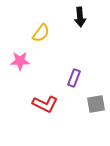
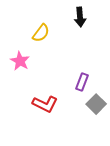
pink star: rotated 30 degrees clockwise
purple rectangle: moved 8 px right, 4 px down
gray square: rotated 36 degrees counterclockwise
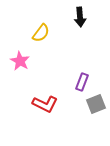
gray square: rotated 24 degrees clockwise
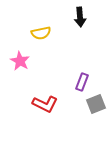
yellow semicircle: rotated 42 degrees clockwise
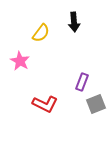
black arrow: moved 6 px left, 5 px down
yellow semicircle: rotated 42 degrees counterclockwise
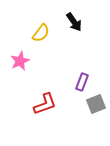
black arrow: rotated 30 degrees counterclockwise
pink star: rotated 18 degrees clockwise
red L-shape: rotated 45 degrees counterclockwise
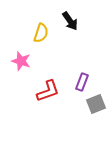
black arrow: moved 4 px left, 1 px up
yellow semicircle: rotated 18 degrees counterclockwise
pink star: moved 1 px right; rotated 30 degrees counterclockwise
red L-shape: moved 3 px right, 13 px up
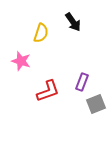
black arrow: moved 3 px right, 1 px down
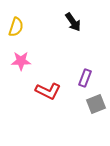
yellow semicircle: moved 25 px left, 6 px up
pink star: rotated 18 degrees counterclockwise
purple rectangle: moved 3 px right, 4 px up
red L-shape: rotated 45 degrees clockwise
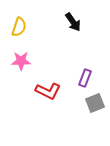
yellow semicircle: moved 3 px right
gray square: moved 1 px left, 1 px up
